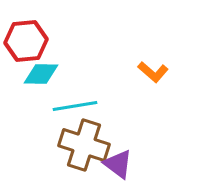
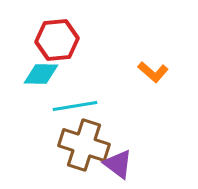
red hexagon: moved 31 px right, 1 px up
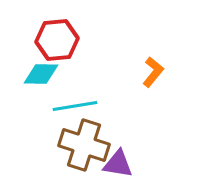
orange L-shape: rotated 92 degrees counterclockwise
purple triangle: rotated 28 degrees counterclockwise
